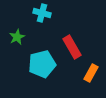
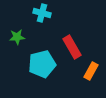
green star: rotated 21 degrees clockwise
orange rectangle: moved 2 px up
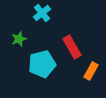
cyan cross: rotated 36 degrees clockwise
green star: moved 2 px right, 2 px down; rotated 14 degrees counterclockwise
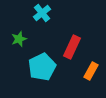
red rectangle: rotated 55 degrees clockwise
cyan pentagon: moved 3 px down; rotated 12 degrees counterclockwise
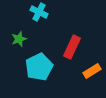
cyan cross: moved 3 px left, 1 px up; rotated 24 degrees counterclockwise
cyan pentagon: moved 3 px left
orange rectangle: moved 1 px right; rotated 30 degrees clockwise
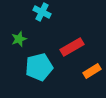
cyan cross: moved 3 px right
red rectangle: rotated 35 degrees clockwise
cyan pentagon: rotated 12 degrees clockwise
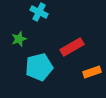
cyan cross: moved 3 px left
orange rectangle: moved 1 px down; rotated 12 degrees clockwise
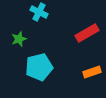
red rectangle: moved 15 px right, 14 px up
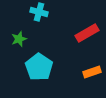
cyan cross: rotated 12 degrees counterclockwise
cyan pentagon: rotated 24 degrees counterclockwise
